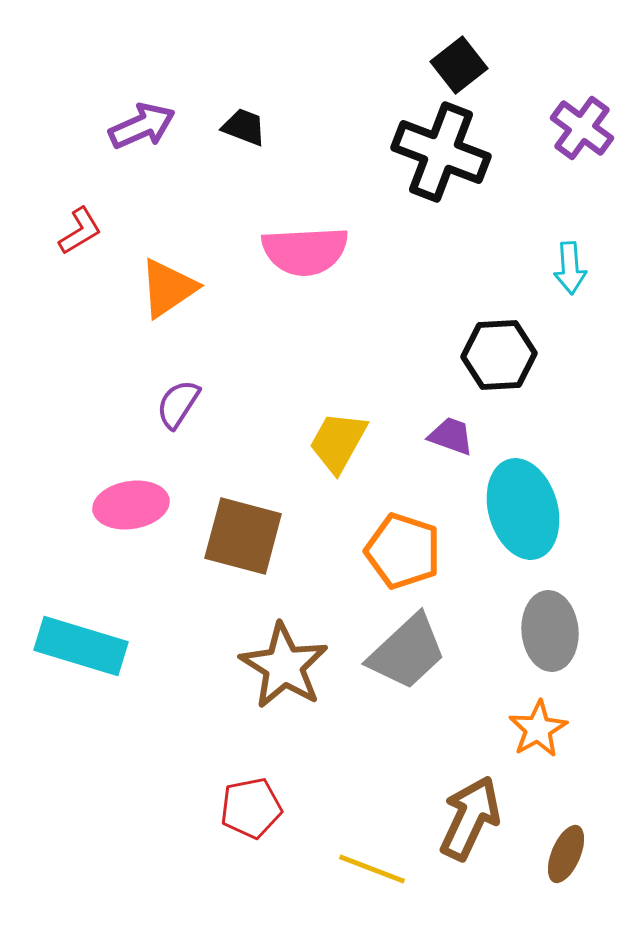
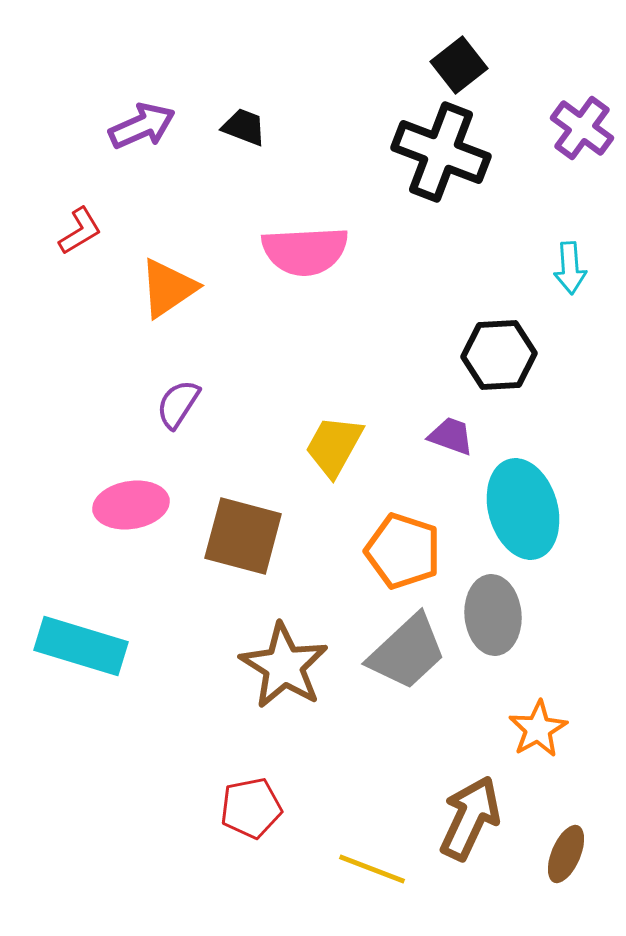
yellow trapezoid: moved 4 px left, 4 px down
gray ellipse: moved 57 px left, 16 px up
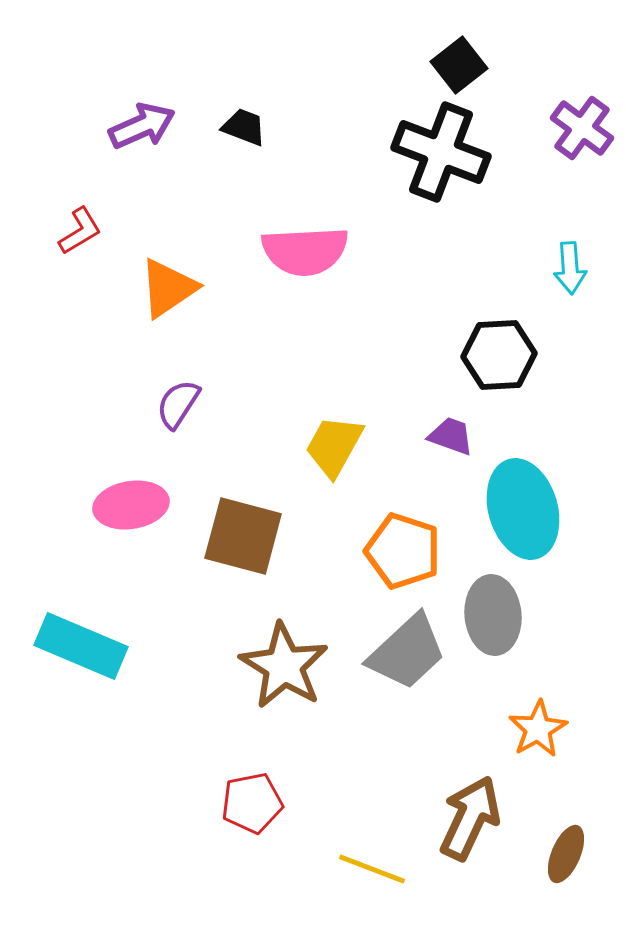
cyan rectangle: rotated 6 degrees clockwise
red pentagon: moved 1 px right, 5 px up
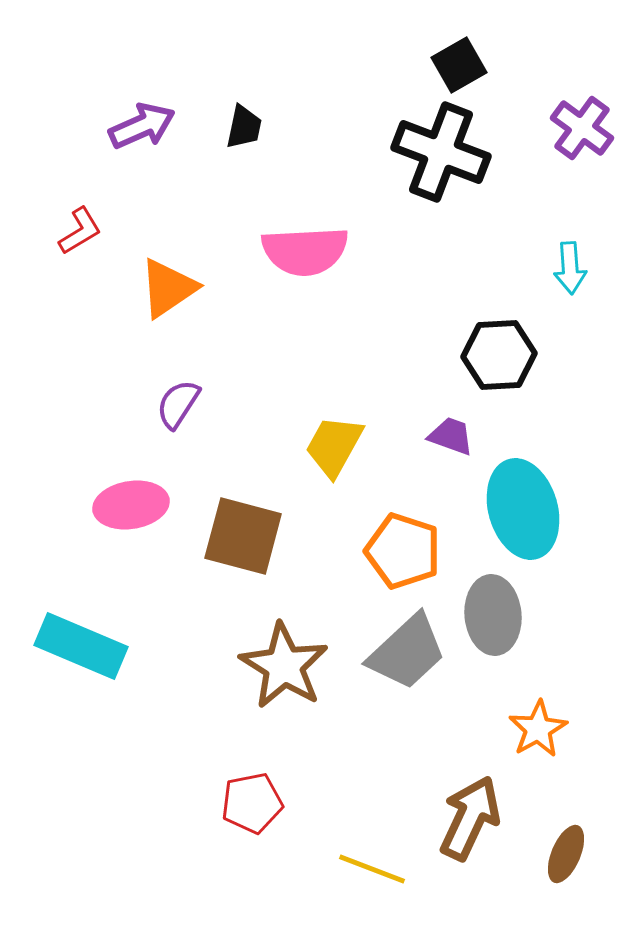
black square: rotated 8 degrees clockwise
black trapezoid: rotated 81 degrees clockwise
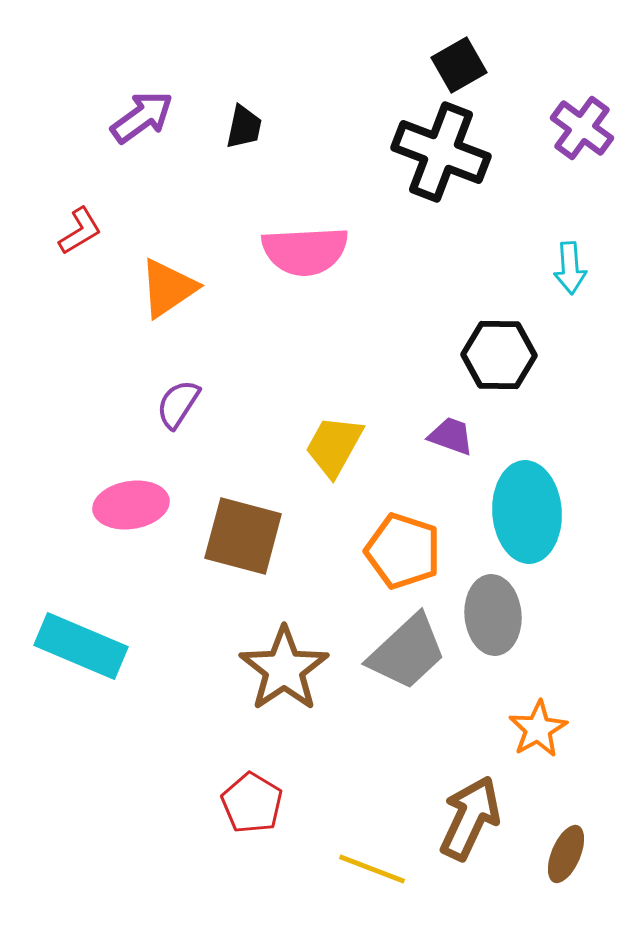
purple arrow: moved 9 px up; rotated 12 degrees counterclockwise
black hexagon: rotated 4 degrees clockwise
cyan ellipse: moved 4 px right, 3 px down; rotated 12 degrees clockwise
brown star: moved 3 px down; rotated 6 degrees clockwise
red pentagon: rotated 30 degrees counterclockwise
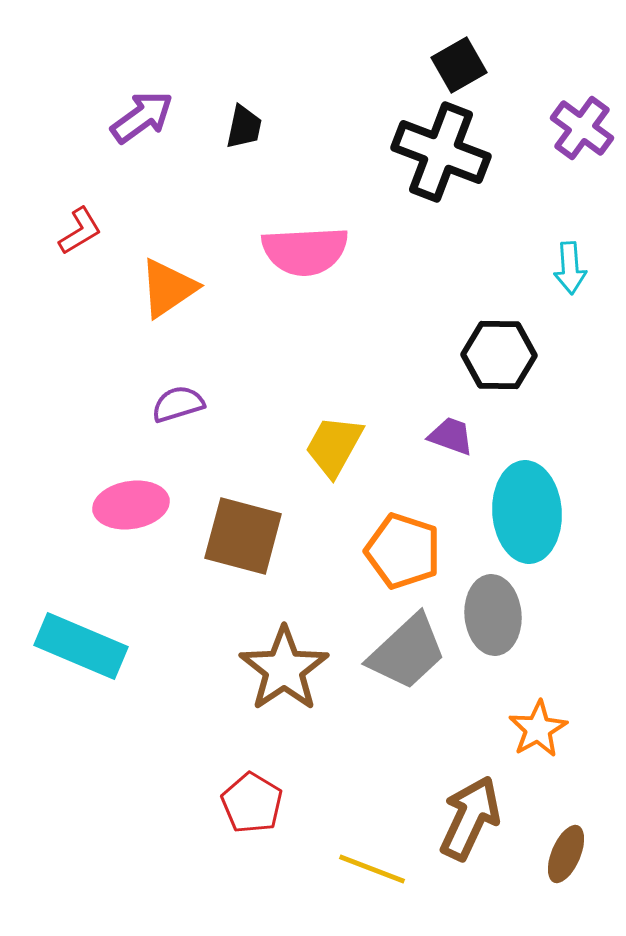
purple semicircle: rotated 40 degrees clockwise
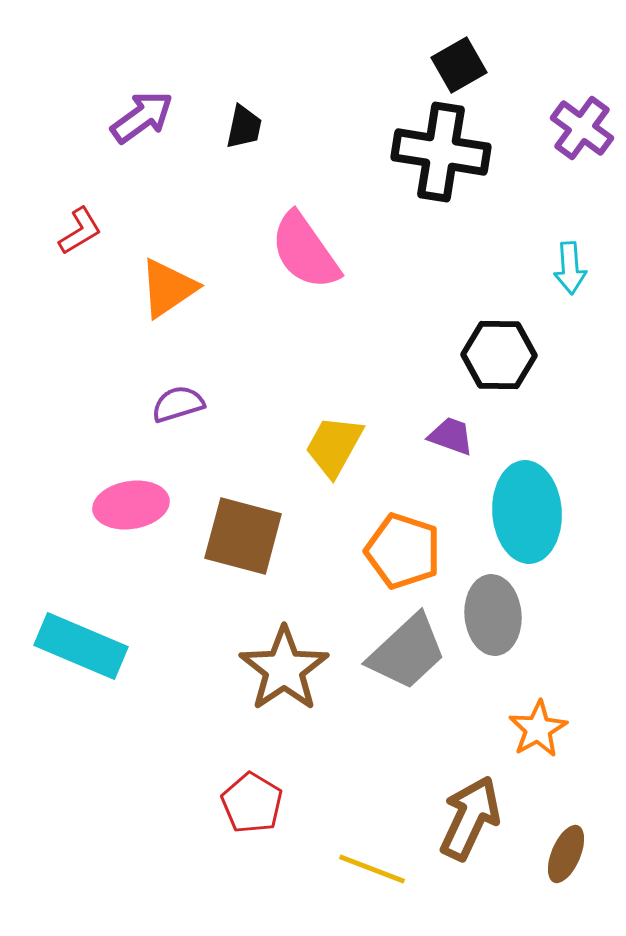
black cross: rotated 12 degrees counterclockwise
pink semicircle: rotated 58 degrees clockwise
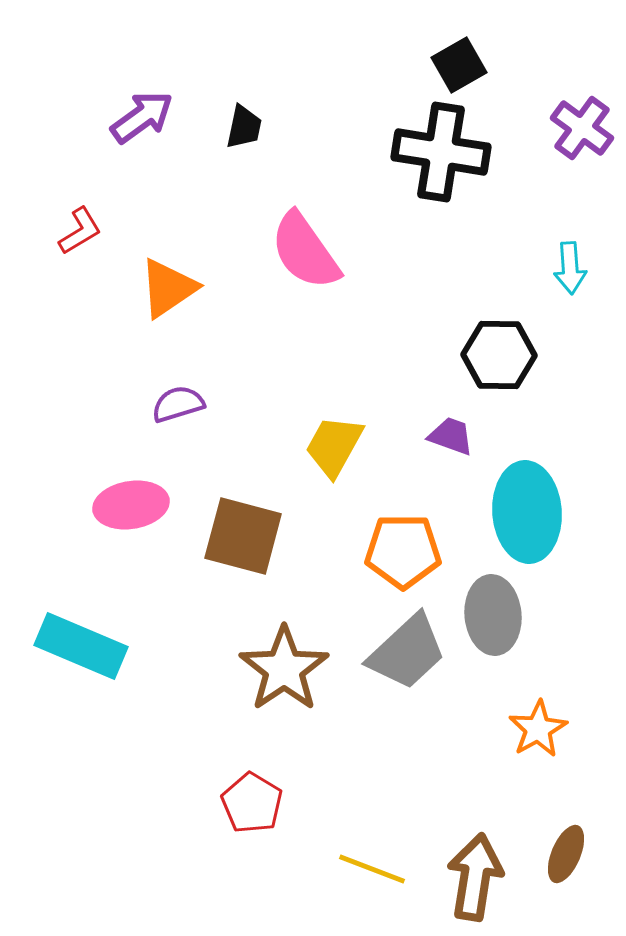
orange pentagon: rotated 18 degrees counterclockwise
brown arrow: moved 5 px right, 59 px down; rotated 16 degrees counterclockwise
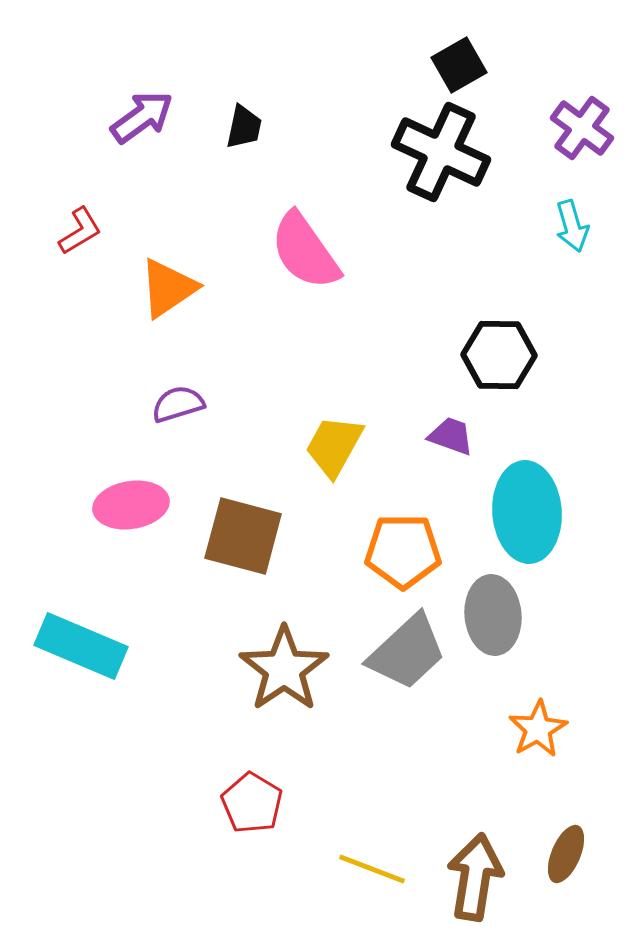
black cross: rotated 16 degrees clockwise
cyan arrow: moved 2 px right, 42 px up; rotated 12 degrees counterclockwise
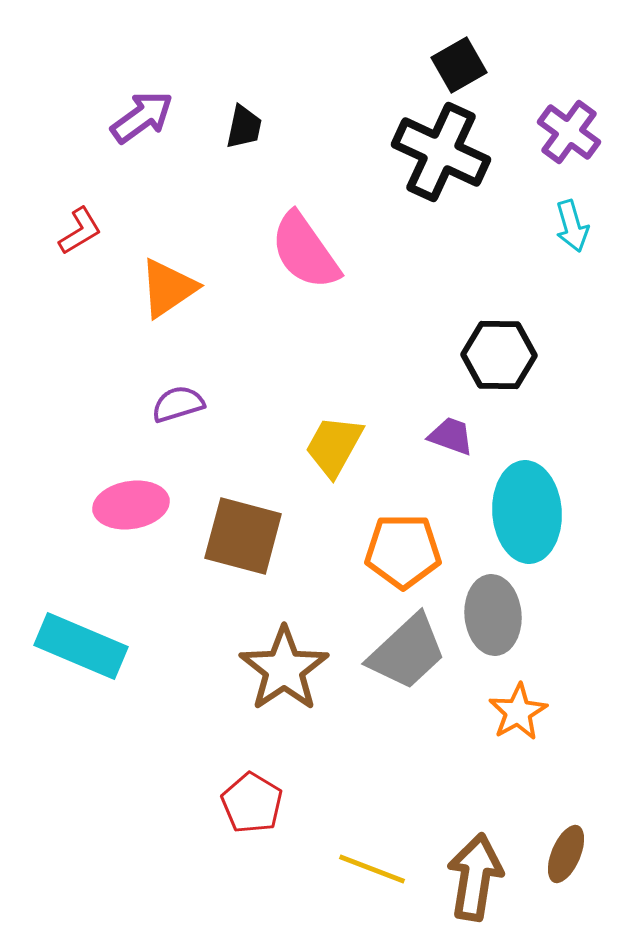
purple cross: moved 13 px left, 4 px down
orange star: moved 20 px left, 17 px up
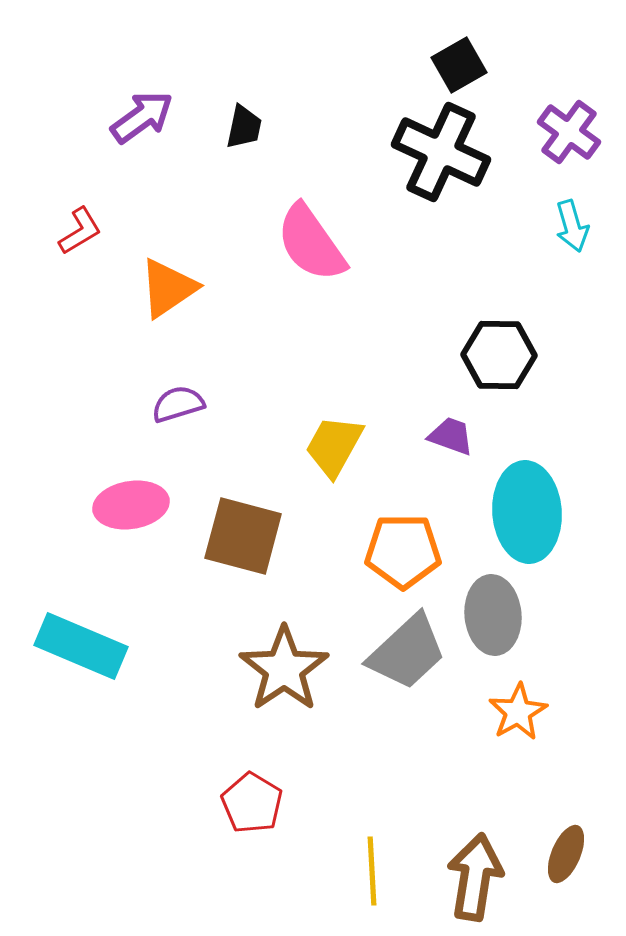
pink semicircle: moved 6 px right, 8 px up
yellow line: moved 2 px down; rotated 66 degrees clockwise
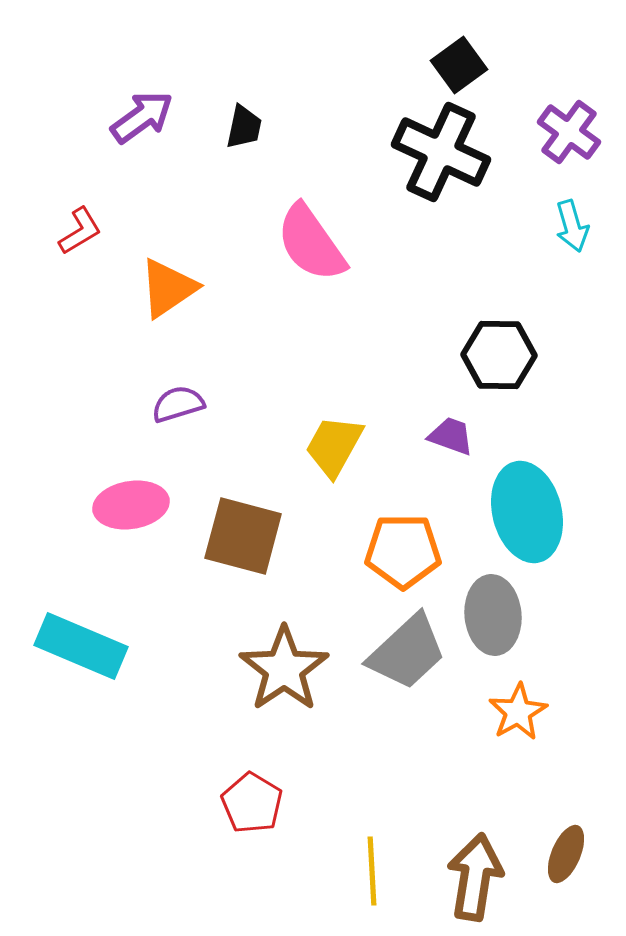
black square: rotated 6 degrees counterclockwise
cyan ellipse: rotated 10 degrees counterclockwise
